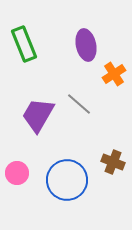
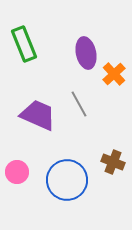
purple ellipse: moved 8 px down
orange cross: rotated 10 degrees counterclockwise
gray line: rotated 20 degrees clockwise
purple trapezoid: rotated 84 degrees clockwise
pink circle: moved 1 px up
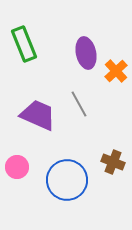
orange cross: moved 2 px right, 3 px up
pink circle: moved 5 px up
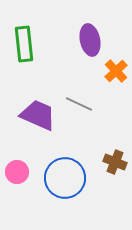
green rectangle: rotated 16 degrees clockwise
purple ellipse: moved 4 px right, 13 px up
gray line: rotated 36 degrees counterclockwise
brown cross: moved 2 px right
pink circle: moved 5 px down
blue circle: moved 2 px left, 2 px up
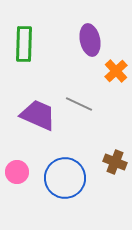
green rectangle: rotated 8 degrees clockwise
